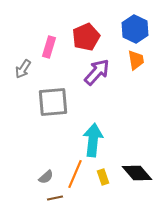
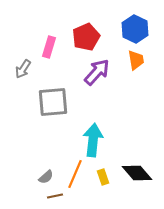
brown line: moved 2 px up
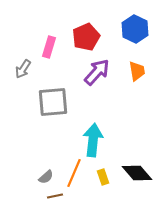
orange trapezoid: moved 1 px right, 11 px down
orange line: moved 1 px left, 1 px up
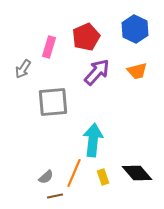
orange trapezoid: rotated 85 degrees clockwise
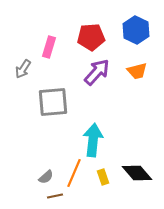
blue hexagon: moved 1 px right, 1 px down
red pentagon: moved 5 px right; rotated 20 degrees clockwise
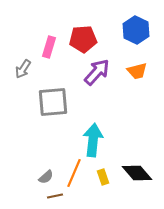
red pentagon: moved 8 px left, 2 px down
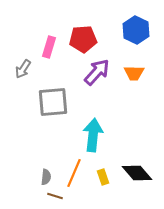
orange trapezoid: moved 3 px left, 2 px down; rotated 15 degrees clockwise
cyan arrow: moved 5 px up
gray semicircle: rotated 42 degrees counterclockwise
brown line: rotated 28 degrees clockwise
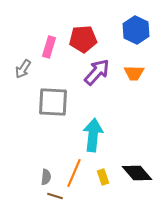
gray square: rotated 8 degrees clockwise
